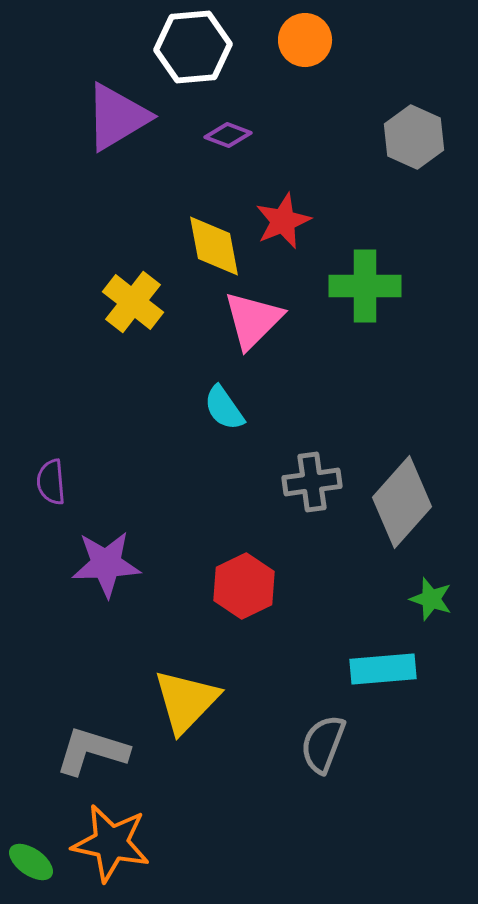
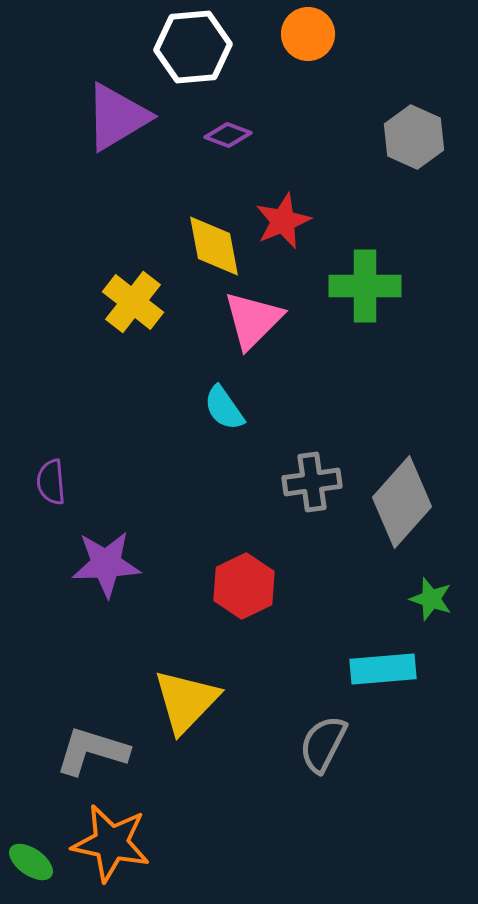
orange circle: moved 3 px right, 6 px up
gray semicircle: rotated 6 degrees clockwise
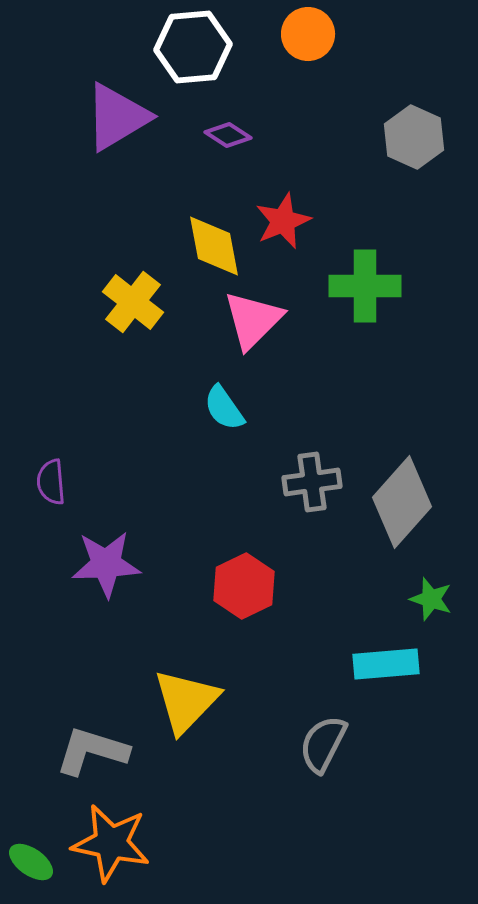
purple diamond: rotated 12 degrees clockwise
cyan rectangle: moved 3 px right, 5 px up
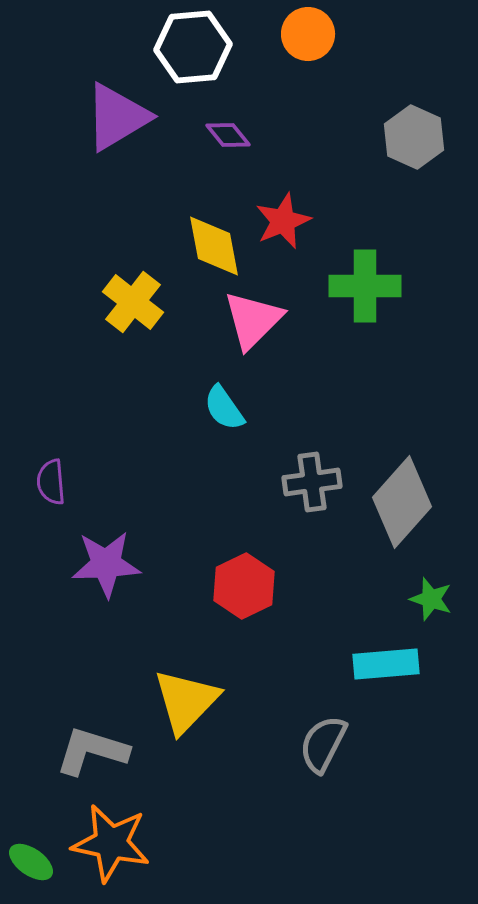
purple diamond: rotated 18 degrees clockwise
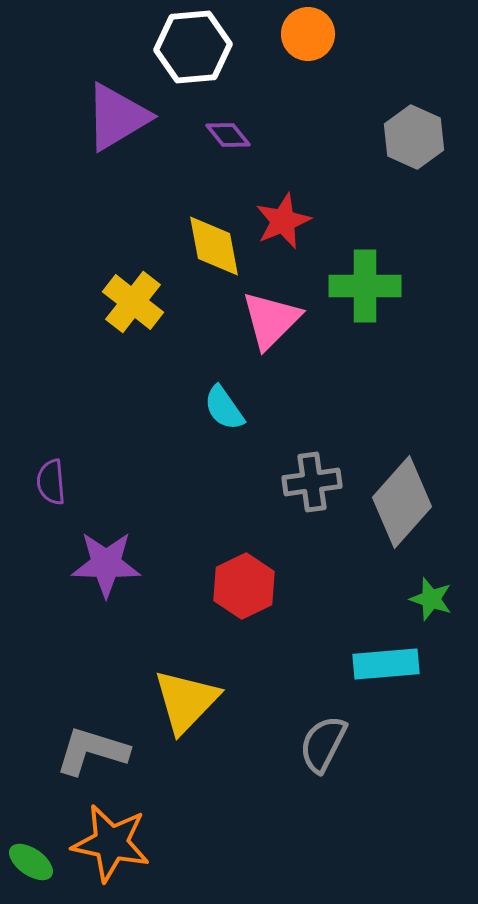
pink triangle: moved 18 px right
purple star: rotated 4 degrees clockwise
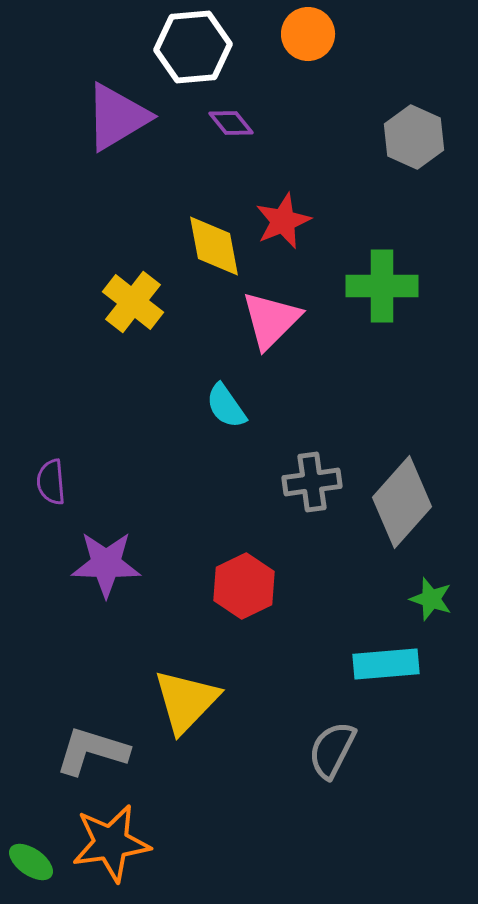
purple diamond: moved 3 px right, 12 px up
green cross: moved 17 px right
cyan semicircle: moved 2 px right, 2 px up
gray semicircle: moved 9 px right, 6 px down
orange star: rotated 20 degrees counterclockwise
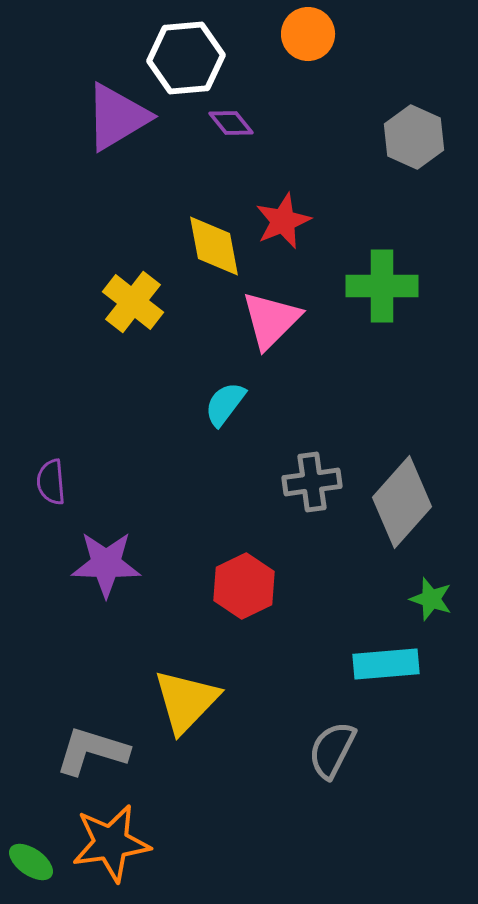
white hexagon: moved 7 px left, 11 px down
cyan semicircle: moved 1 px left, 2 px up; rotated 72 degrees clockwise
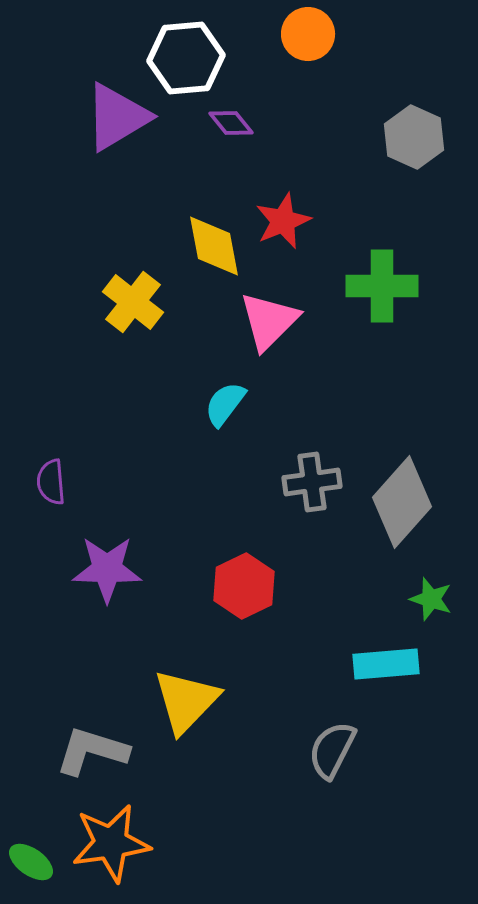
pink triangle: moved 2 px left, 1 px down
purple star: moved 1 px right, 5 px down
